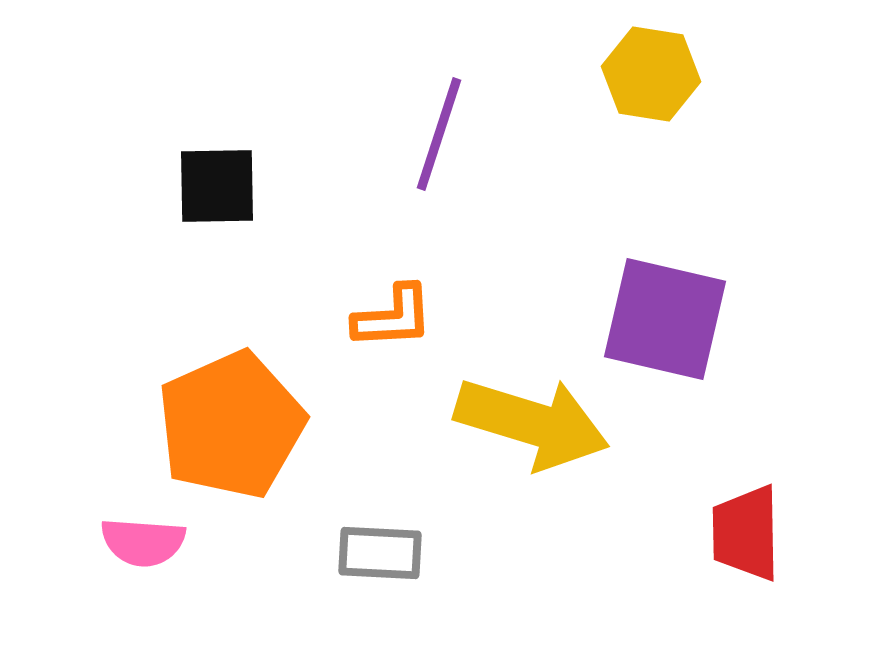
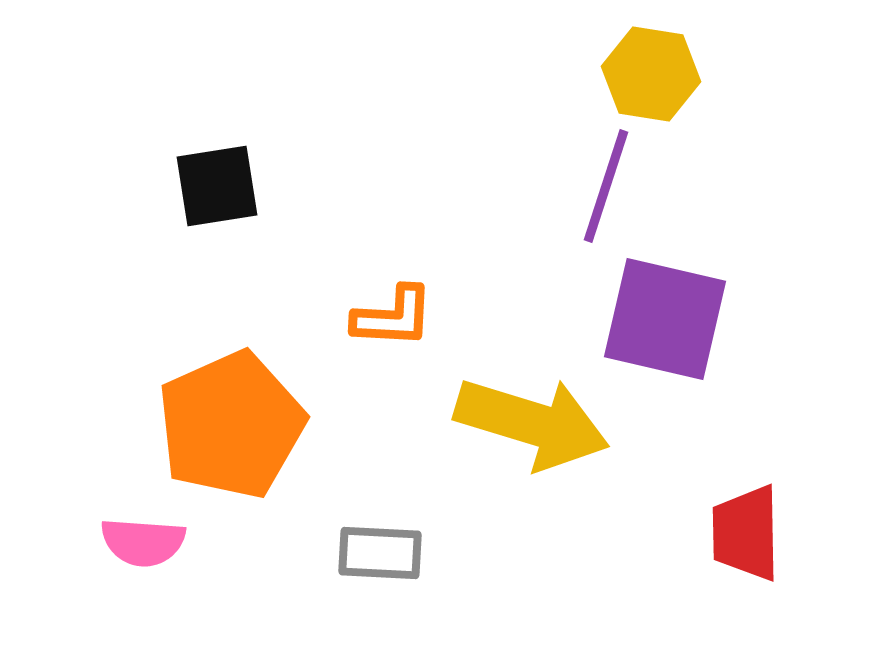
purple line: moved 167 px right, 52 px down
black square: rotated 8 degrees counterclockwise
orange L-shape: rotated 6 degrees clockwise
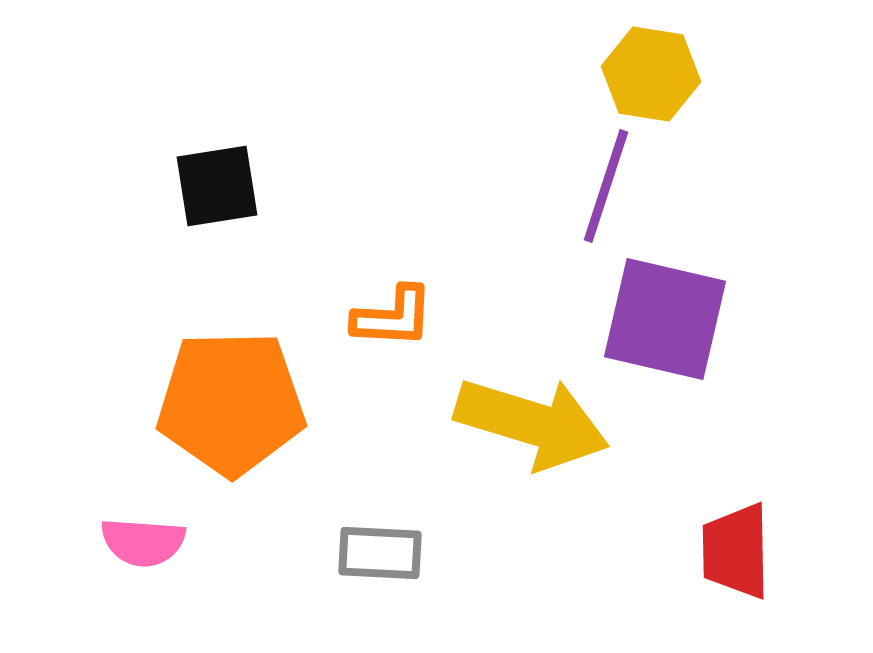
orange pentagon: moved 22 px up; rotated 23 degrees clockwise
red trapezoid: moved 10 px left, 18 px down
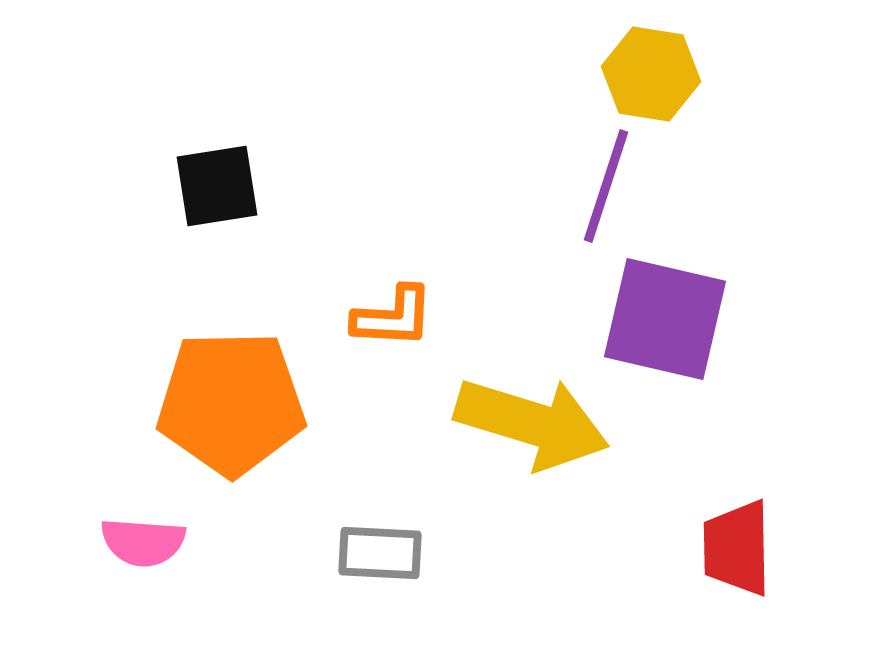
red trapezoid: moved 1 px right, 3 px up
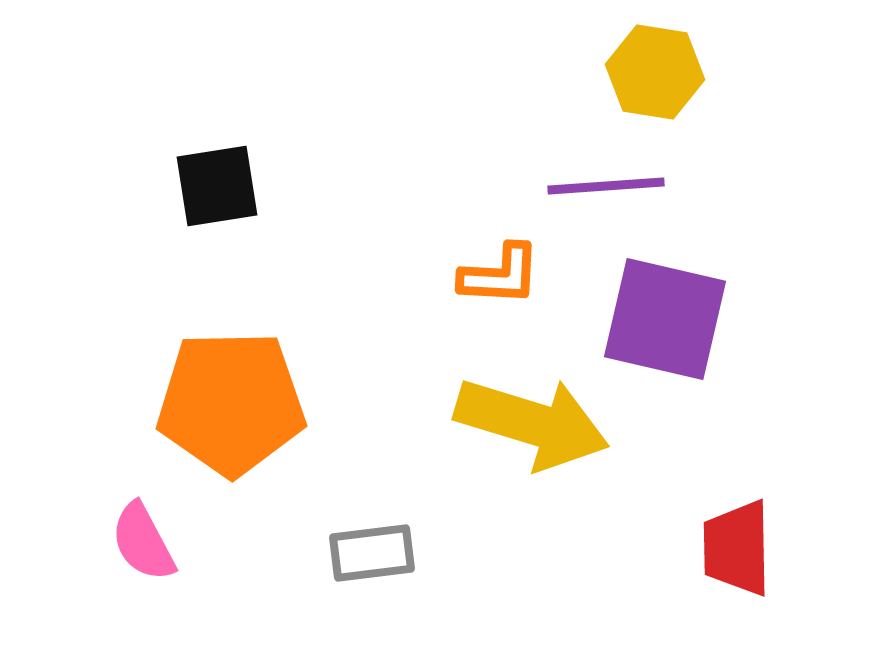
yellow hexagon: moved 4 px right, 2 px up
purple line: rotated 68 degrees clockwise
orange L-shape: moved 107 px right, 42 px up
pink semicircle: rotated 58 degrees clockwise
gray rectangle: moved 8 px left; rotated 10 degrees counterclockwise
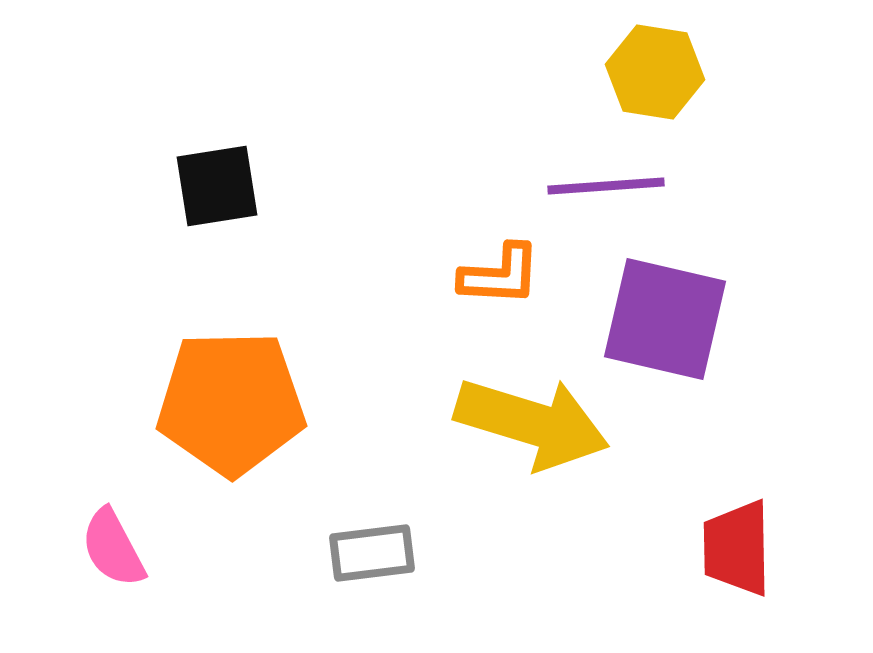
pink semicircle: moved 30 px left, 6 px down
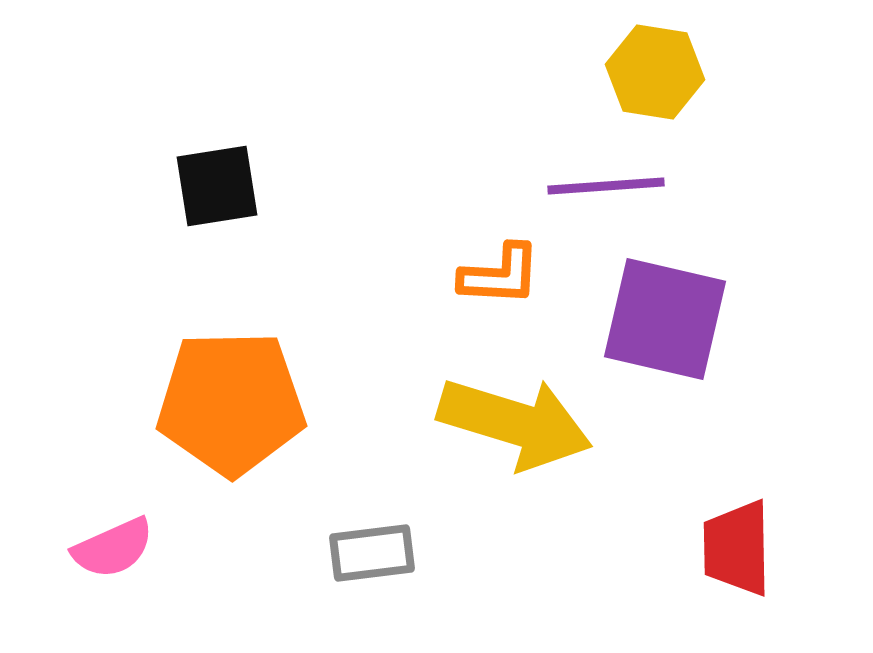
yellow arrow: moved 17 px left
pink semicircle: rotated 86 degrees counterclockwise
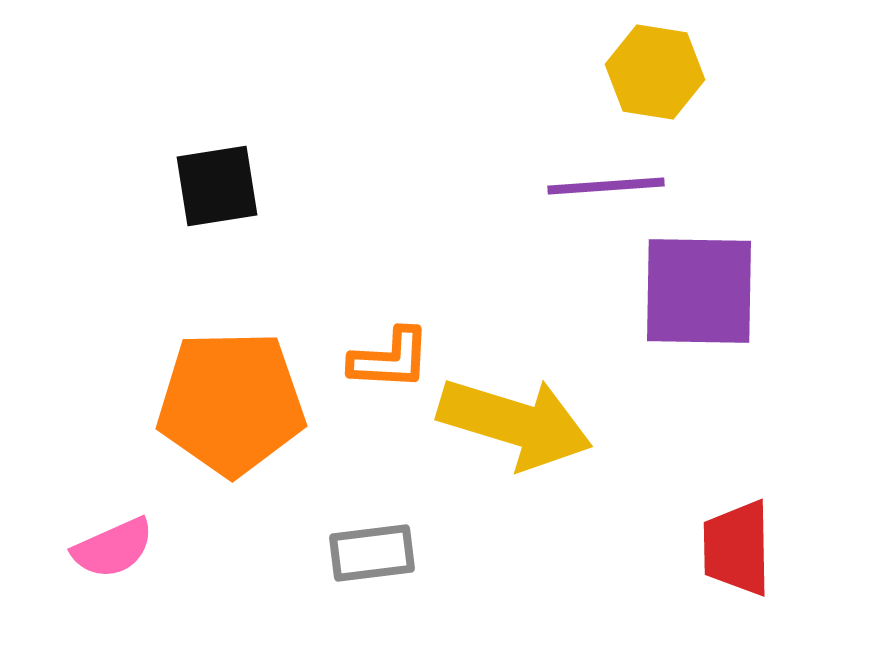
orange L-shape: moved 110 px left, 84 px down
purple square: moved 34 px right, 28 px up; rotated 12 degrees counterclockwise
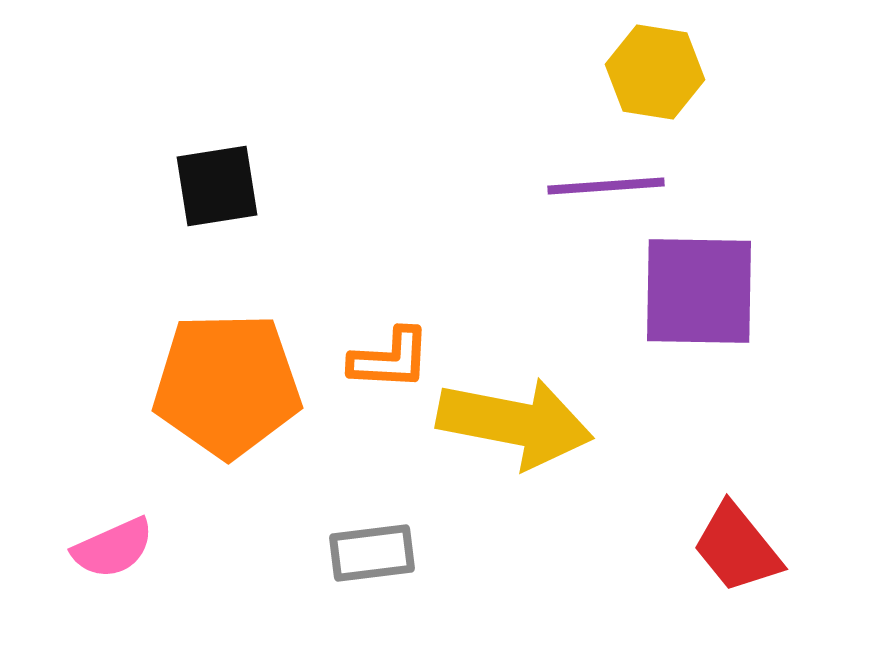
orange pentagon: moved 4 px left, 18 px up
yellow arrow: rotated 6 degrees counterclockwise
red trapezoid: rotated 38 degrees counterclockwise
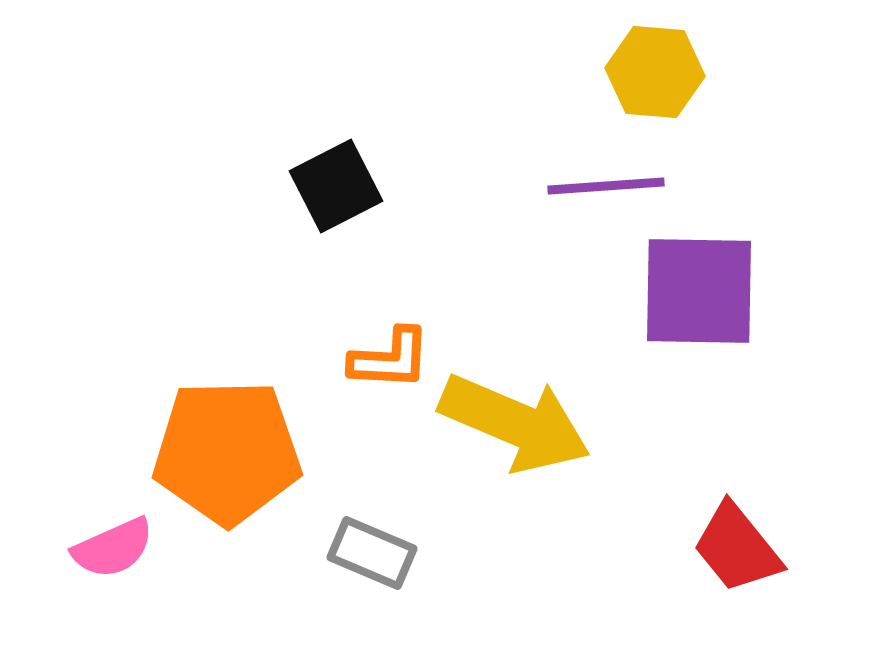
yellow hexagon: rotated 4 degrees counterclockwise
black square: moved 119 px right; rotated 18 degrees counterclockwise
orange pentagon: moved 67 px down
yellow arrow: rotated 12 degrees clockwise
gray rectangle: rotated 30 degrees clockwise
